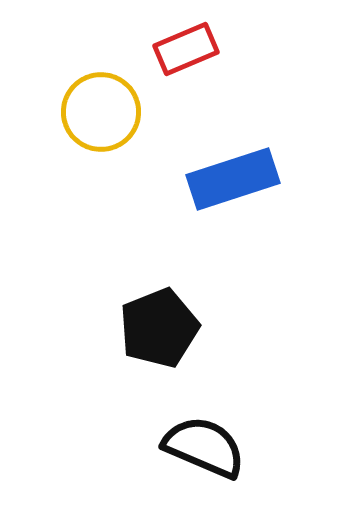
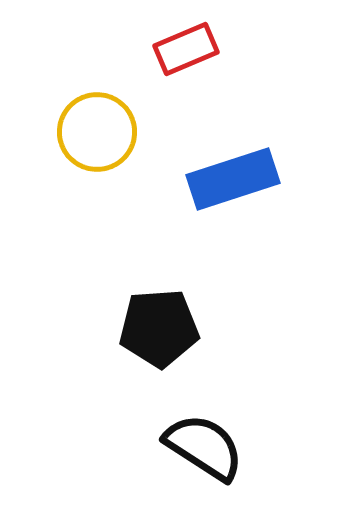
yellow circle: moved 4 px left, 20 px down
black pentagon: rotated 18 degrees clockwise
black semicircle: rotated 10 degrees clockwise
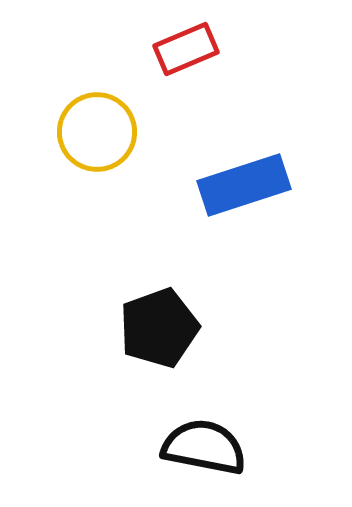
blue rectangle: moved 11 px right, 6 px down
black pentagon: rotated 16 degrees counterclockwise
black semicircle: rotated 22 degrees counterclockwise
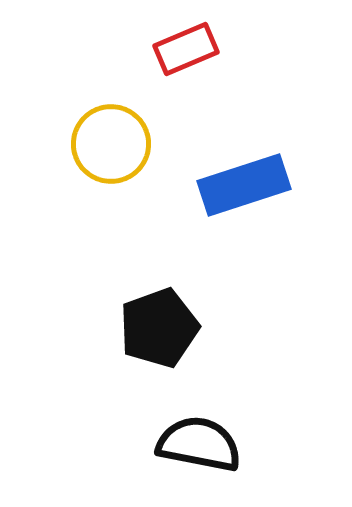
yellow circle: moved 14 px right, 12 px down
black semicircle: moved 5 px left, 3 px up
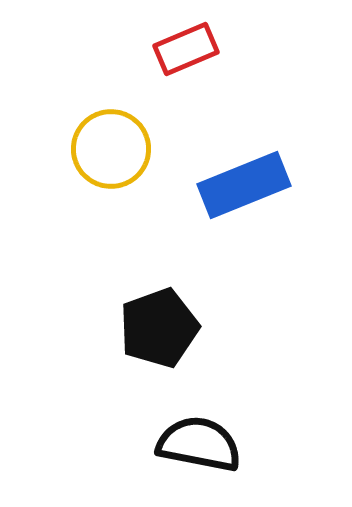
yellow circle: moved 5 px down
blue rectangle: rotated 4 degrees counterclockwise
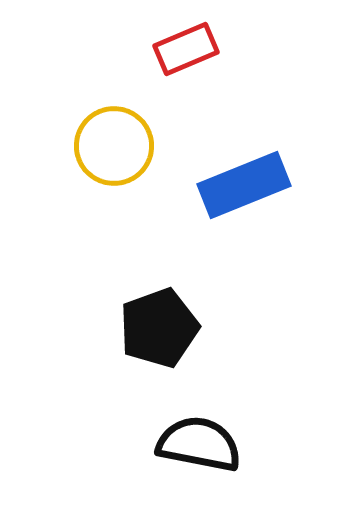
yellow circle: moved 3 px right, 3 px up
